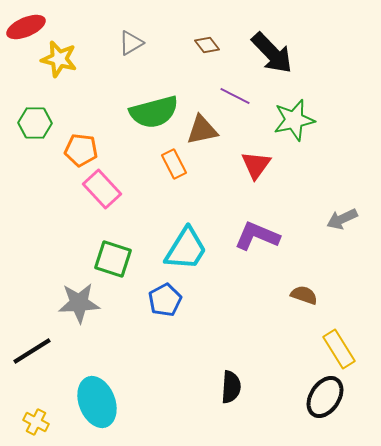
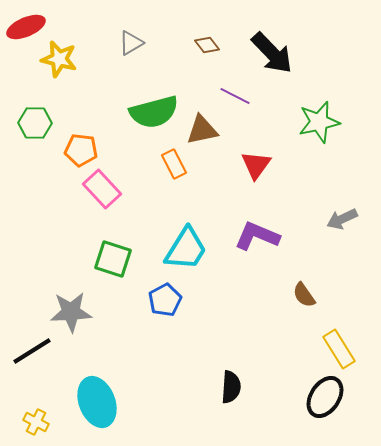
green star: moved 25 px right, 2 px down
brown semicircle: rotated 144 degrees counterclockwise
gray star: moved 8 px left, 9 px down
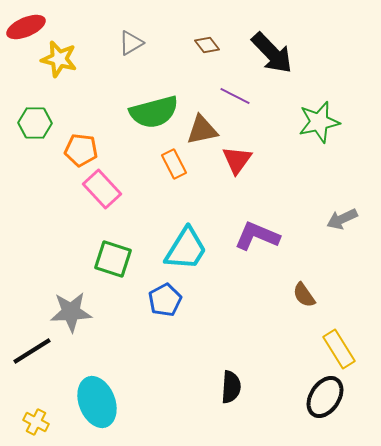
red triangle: moved 19 px left, 5 px up
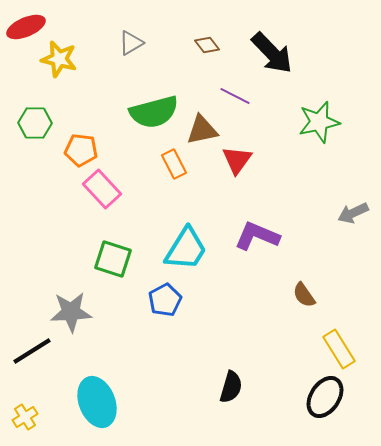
gray arrow: moved 11 px right, 6 px up
black semicircle: rotated 12 degrees clockwise
yellow cross: moved 11 px left, 5 px up; rotated 30 degrees clockwise
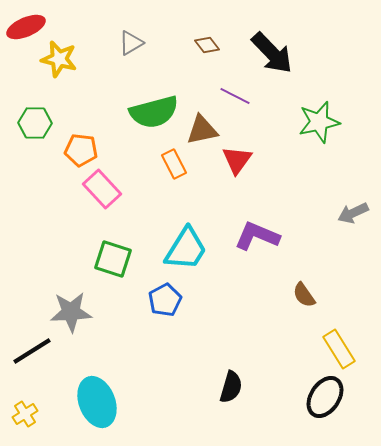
yellow cross: moved 3 px up
